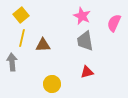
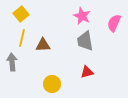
yellow square: moved 1 px up
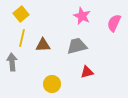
gray trapezoid: moved 8 px left, 5 px down; rotated 85 degrees clockwise
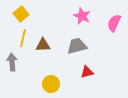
yellow line: moved 1 px right
yellow circle: moved 1 px left
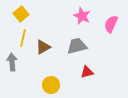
pink semicircle: moved 3 px left, 1 px down
brown triangle: moved 2 px down; rotated 28 degrees counterclockwise
yellow circle: moved 1 px down
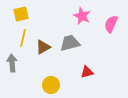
yellow square: rotated 28 degrees clockwise
gray trapezoid: moved 7 px left, 3 px up
gray arrow: moved 1 px down
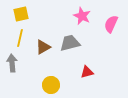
yellow line: moved 3 px left
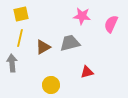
pink star: rotated 18 degrees counterclockwise
